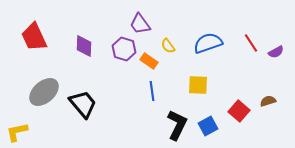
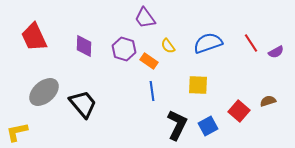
purple trapezoid: moved 5 px right, 6 px up
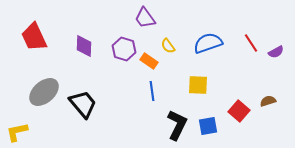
blue square: rotated 18 degrees clockwise
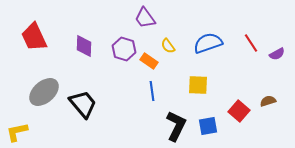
purple semicircle: moved 1 px right, 2 px down
black L-shape: moved 1 px left, 1 px down
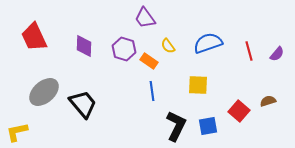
red line: moved 2 px left, 8 px down; rotated 18 degrees clockwise
purple semicircle: rotated 21 degrees counterclockwise
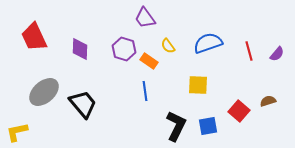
purple diamond: moved 4 px left, 3 px down
blue line: moved 7 px left
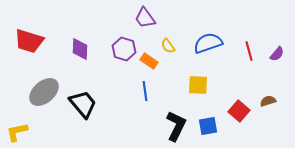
red trapezoid: moved 5 px left, 4 px down; rotated 48 degrees counterclockwise
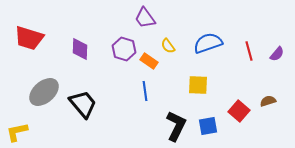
red trapezoid: moved 3 px up
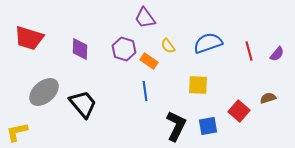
brown semicircle: moved 3 px up
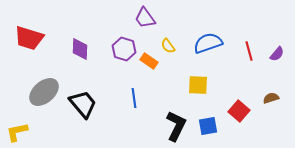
blue line: moved 11 px left, 7 px down
brown semicircle: moved 3 px right
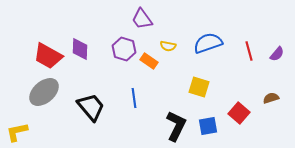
purple trapezoid: moved 3 px left, 1 px down
red trapezoid: moved 19 px right, 18 px down; rotated 12 degrees clockwise
yellow semicircle: rotated 42 degrees counterclockwise
yellow square: moved 1 px right, 2 px down; rotated 15 degrees clockwise
black trapezoid: moved 8 px right, 3 px down
red square: moved 2 px down
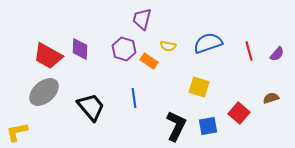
purple trapezoid: rotated 50 degrees clockwise
